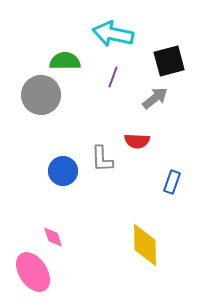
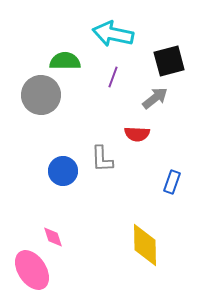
red semicircle: moved 7 px up
pink ellipse: moved 1 px left, 2 px up
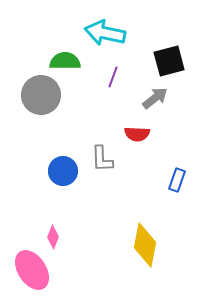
cyan arrow: moved 8 px left, 1 px up
blue rectangle: moved 5 px right, 2 px up
pink diamond: rotated 40 degrees clockwise
yellow diamond: rotated 12 degrees clockwise
